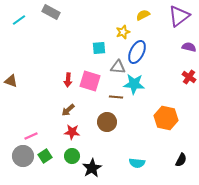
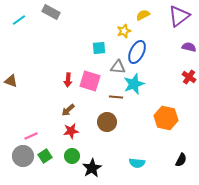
yellow star: moved 1 px right, 1 px up
cyan star: rotated 25 degrees counterclockwise
red star: moved 1 px left, 1 px up; rotated 14 degrees counterclockwise
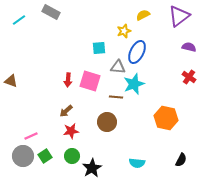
brown arrow: moved 2 px left, 1 px down
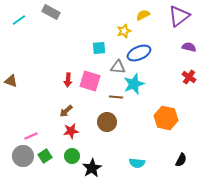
blue ellipse: moved 2 px right, 1 px down; rotated 40 degrees clockwise
